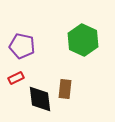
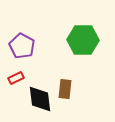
green hexagon: rotated 24 degrees counterclockwise
purple pentagon: rotated 15 degrees clockwise
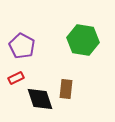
green hexagon: rotated 8 degrees clockwise
brown rectangle: moved 1 px right
black diamond: rotated 12 degrees counterclockwise
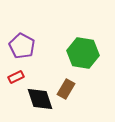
green hexagon: moved 13 px down
red rectangle: moved 1 px up
brown rectangle: rotated 24 degrees clockwise
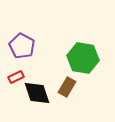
green hexagon: moved 5 px down
brown rectangle: moved 1 px right, 2 px up
black diamond: moved 3 px left, 6 px up
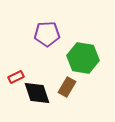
purple pentagon: moved 25 px right, 12 px up; rotated 30 degrees counterclockwise
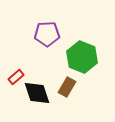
green hexagon: moved 1 px left, 1 px up; rotated 12 degrees clockwise
red rectangle: rotated 14 degrees counterclockwise
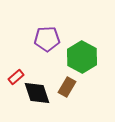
purple pentagon: moved 5 px down
green hexagon: rotated 8 degrees clockwise
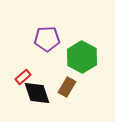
red rectangle: moved 7 px right
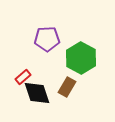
green hexagon: moved 1 px left, 1 px down
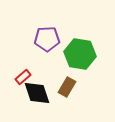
green hexagon: moved 1 px left, 4 px up; rotated 20 degrees counterclockwise
